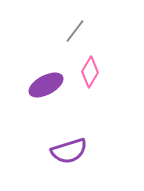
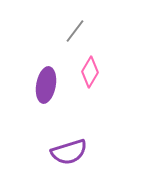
purple ellipse: rotated 52 degrees counterclockwise
purple semicircle: moved 1 px down
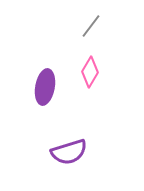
gray line: moved 16 px right, 5 px up
purple ellipse: moved 1 px left, 2 px down
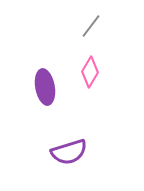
purple ellipse: rotated 20 degrees counterclockwise
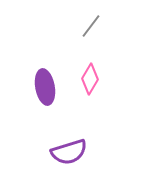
pink diamond: moved 7 px down
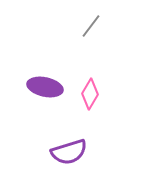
pink diamond: moved 15 px down
purple ellipse: rotated 68 degrees counterclockwise
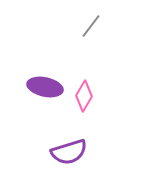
pink diamond: moved 6 px left, 2 px down
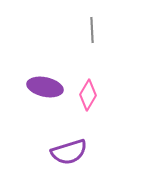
gray line: moved 1 px right, 4 px down; rotated 40 degrees counterclockwise
pink diamond: moved 4 px right, 1 px up
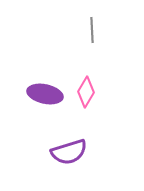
purple ellipse: moved 7 px down
pink diamond: moved 2 px left, 3 px up
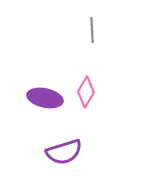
purple ellipse: moved 4 px down
purple semicircle: moved 5 px left
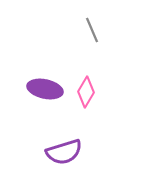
gray line: rotated 20 degrees counterclockwise
purple ellipse: moved 9 px up
